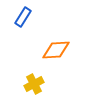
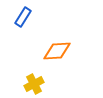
orange diamond: moved 1 px right, 1 px down
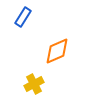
orange diamond: rotated 20 degrees counterclockwise
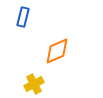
blue rectangle: rotated 18 degrees counterclockwise
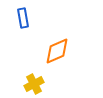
blue rectangle: moved 1 px down; rotated 24 degrees counterclockwise
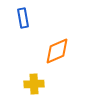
yellow cross: rotated 24 degrees clockwise
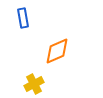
yellow cross: rotated 24 degrees counterclockwise
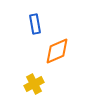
blue rectangle: moved 12 px right, 6 px down
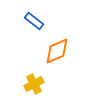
blue rectangle: moved 1 px left, 3 px up; rotated 42 degrees counterclockwise
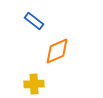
yellow cross: rotated 24 degrees clockwise
